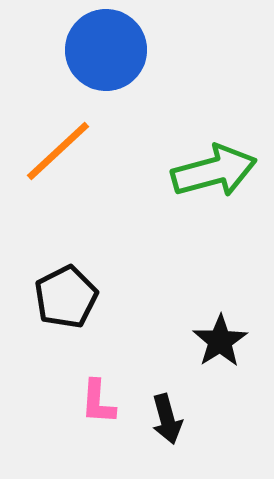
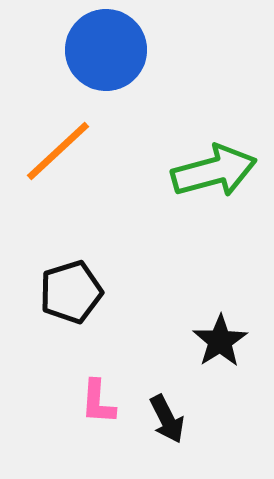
black pentagon: moved 5 px right, 5 px up; rotated 10 degrees clockwise
black arrow: rotated 12 degrees counterclockwise
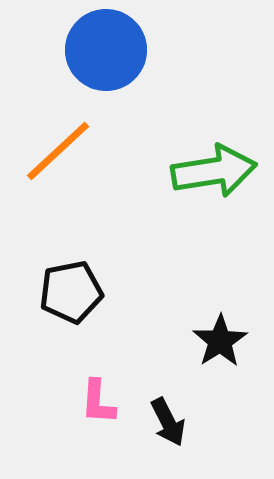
green arrow: rotated 6 degrees clockwise
black pentagon: rotated 6 degrees clockwise
black arrow: moved 1 px right, 3 px down
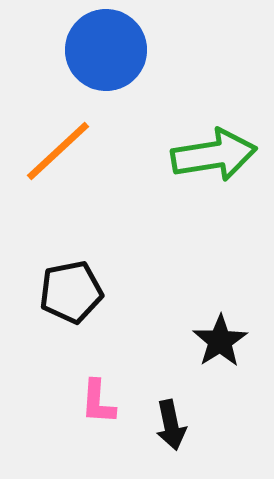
green arrow: moved 16 px up
black arrow: moved 3 px right, 3 px down; rotated 15 degrees clockwise
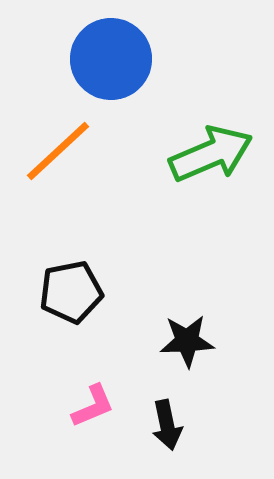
blue circle: moved 5 px right, 9 px down
green arrow: moved 3 px left, 1 px up; rotated 14 degrees counterclockwise
black star: moved 33 px left; rotated 30 degrees clockwise
pink L-shape: moved 5 px left, 4 px down; rotated 117 degrees counterclockwise
black arrow: moved 4 px left
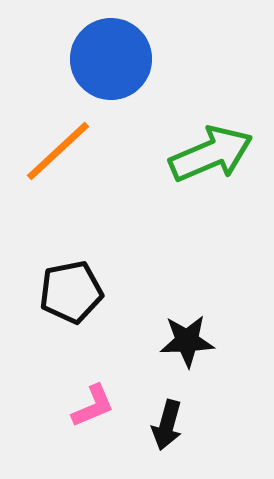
black arrow: rotated 27 degrees clockwise
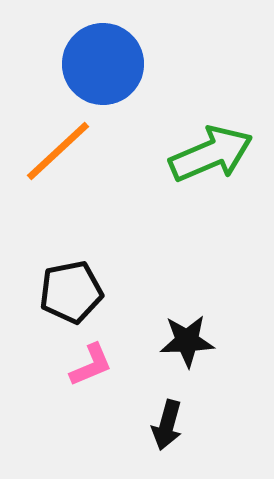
blue circle: moved 8 px left, 5 px down
pink L-shape: moved 2 px left, 41 px up
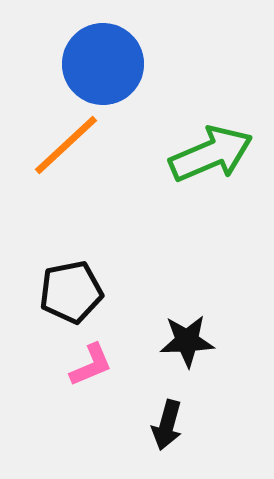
orange line: moved 8 px right, 6 px up
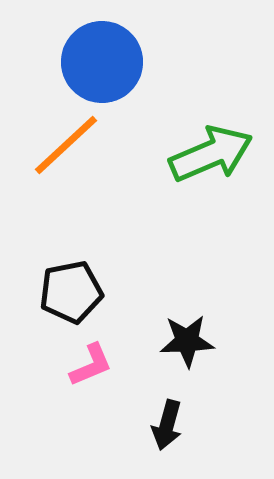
blue circle: moved 1 px left, 2 px up
